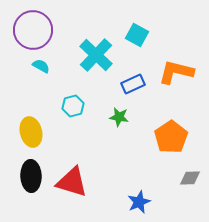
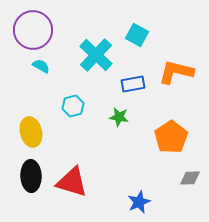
blue rectangle: rotated 15 degrees clockwise
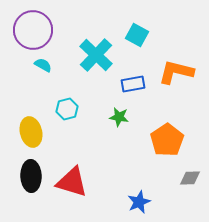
cyan semicircle: moved 2 px right, 1 px up
cyan hexagon: moved 6 px left, 3 px down
orange pentagon: moved 4 px left, 3 px down
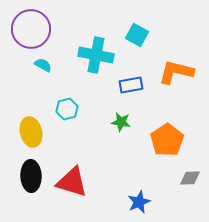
purple circle: moved 2 px left, 1 px up
cyan cross: rotated 32 degrees counterclockwise
blue rectangle: moved 2 px left, 1 px down
green star: moved 2 px right, 5 px down
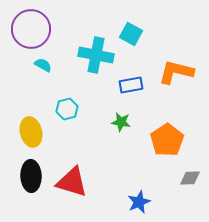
cyan square: moved 6 px left, 1 px up
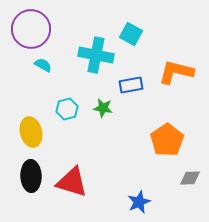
green star: moved 18 px left, 14 px up
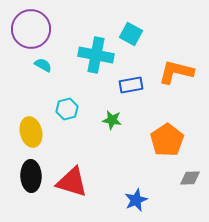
green star: moved 9 px right, 12 px down
blue star: moved 3 px left, 2 px up
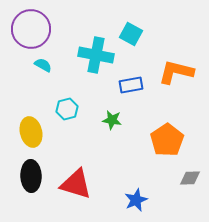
red triangle: moved 4 px right, 2 px down
